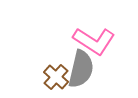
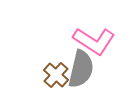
brown cross: moved 2 px up
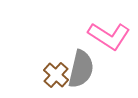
pink L-shape: moved 15 px right, 5 px up
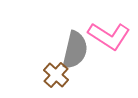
gray semicircle: moved 6 px left, 19 px up
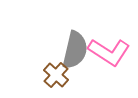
pink L-shape: moved 16 px down
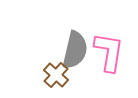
pink L-shape: rotated 114 degrees counterclockwise
